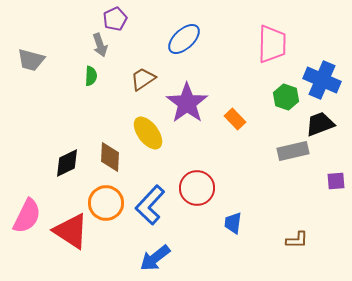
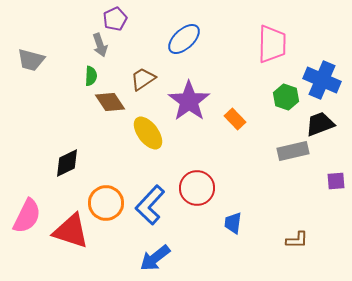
purple star: moved 2 px right, 2 px up
brown diamond: moved 55 px up; rotated 36 degrees counterclockwise
red triangle: rotated 15 degrees counterclockwise
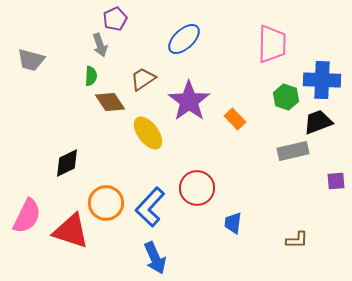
blue cross: rotated 21 degrees counterclockwise
black trapezoid: moved 2 px left, 2 px up
blue L-shape: moved 2 px down
blue arrow: rotated 76 degrees counterclockwise
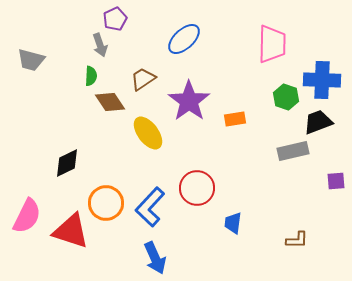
orange rectangle: rotated 55 degrees counterclockwise
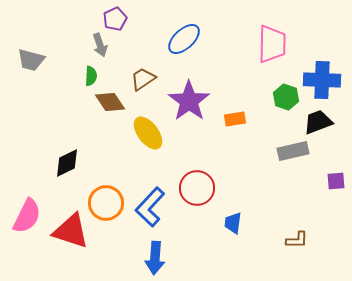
blue arrow: rotated 28 degrees clockwise
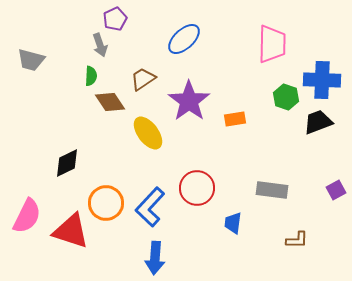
gray rectangle: moved 21 px left, 39 px down; rotated 20 degrees clockwise
purple square: moved 9 px down; rotated 24 degrees counterclockwise
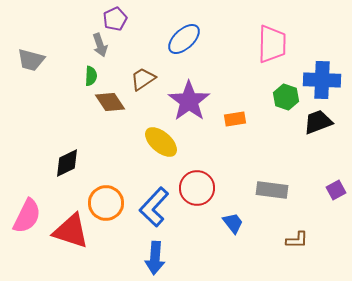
yellow ellipse: moved 13 px right, 9 px down; rotated 12 degrees counterclockwise
blue L-shape: moved 4 px right
blue trapezoid: rotated 135 degrees clockwise
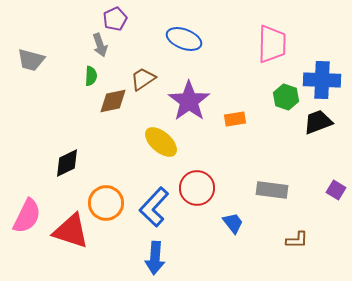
blue ellipse: rotated 64 degrees clockwise
brown diamond: moved 3 px right, 1 px up; rotated 68 degrees counterclockwise
purple square: rotated 30 degrees counterclockwise
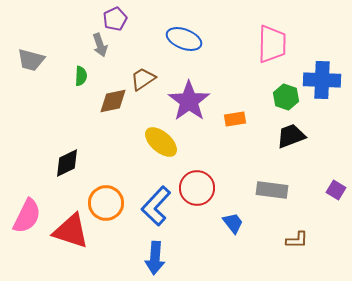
green semicircle: moved 10 px left
black trapezoid: moved 27 px left, 14 px down
blue L-shape: moved 2 px right, 1 px up
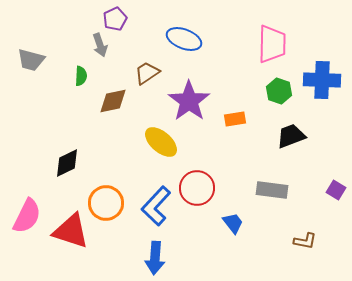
brown trapezoid: moved 4 px right, 6 px up
green hexagon: moved 7 px left, 6 px up
brown L-shape: moved 8 px right, 1 px down; rotated 10 degrees clockwise
